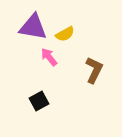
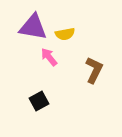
yellow semicircle: rotated 18 degrees clockwise
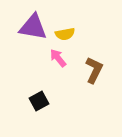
pink arrow: moved 9 px right, 1 px down
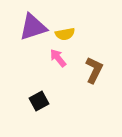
purple triangle: rotated 28 degrees counterclockwise
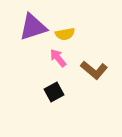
brown L-shape: rotated 104 degrees clockwise
black square: moved 15 px right, 9 px up
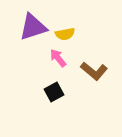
brown L-shape: moved 1 px down
